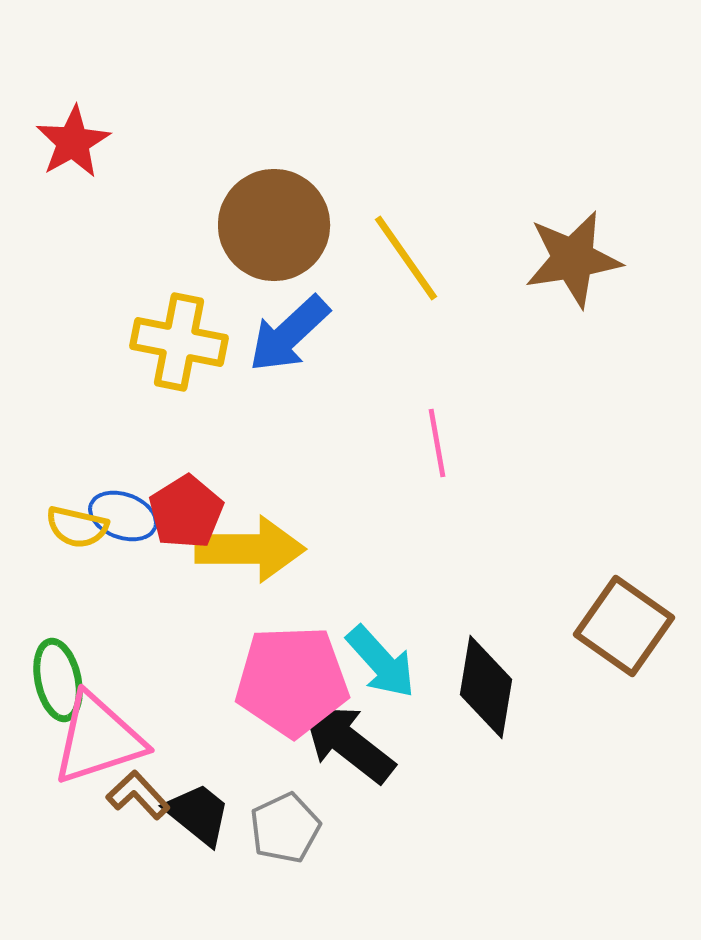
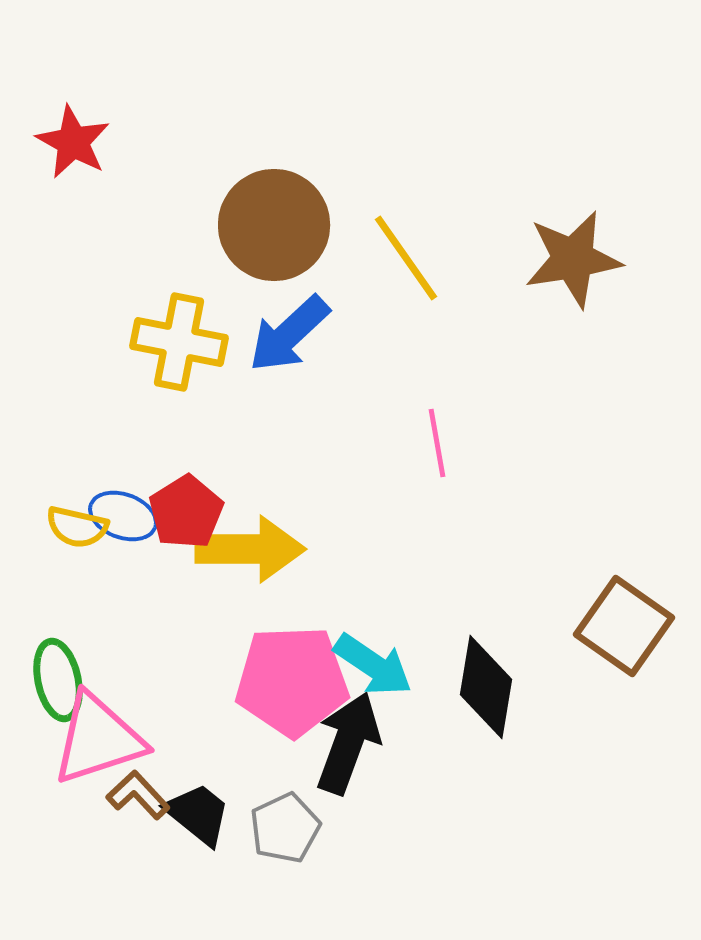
red star: rotated 14 degrees counterclockwise
cyan arrow: moved 8 px left, 3 px down; rotated 14 degrees counterclockwise
black arrow: rotated 72 degrees clockwise
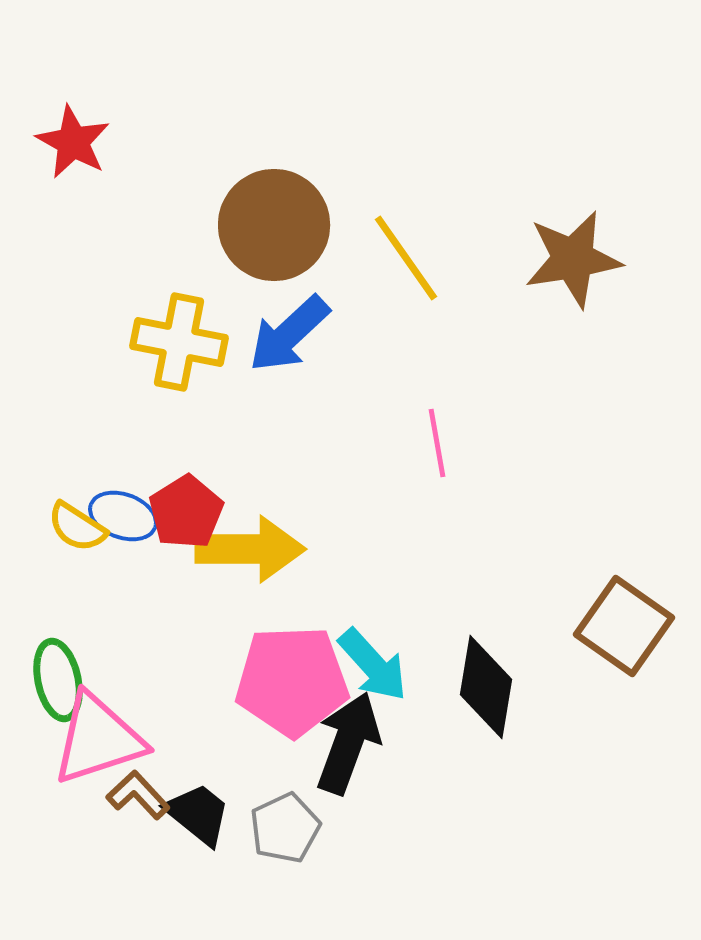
yellow semicircle: rotated 20 degrees clockwise
cyan arrow: rotated 14 degrees clockwise
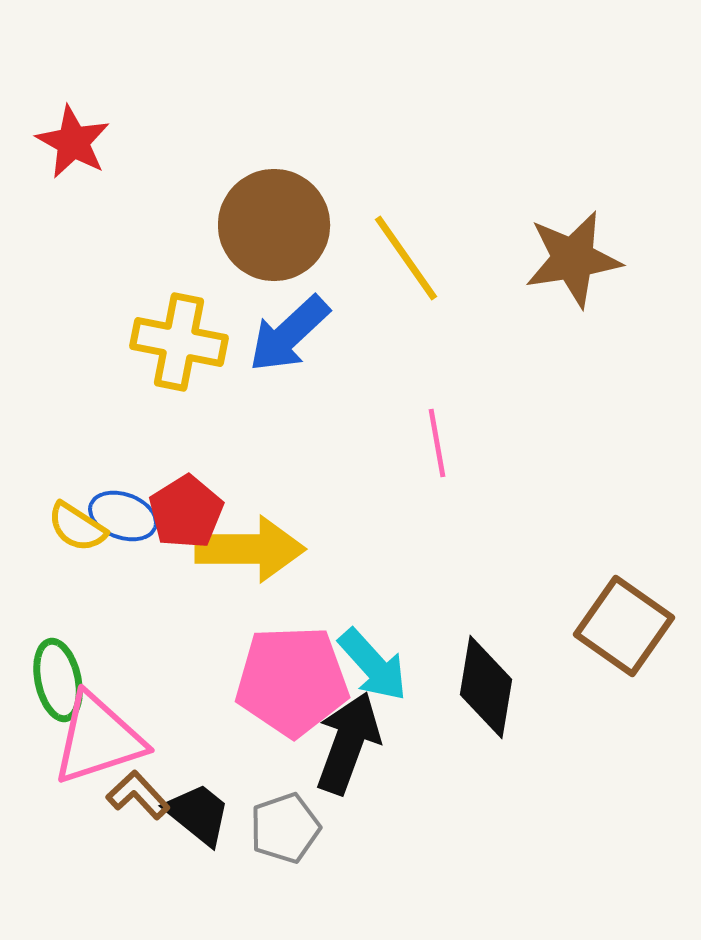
gray pentagon: rotated 6 degrees clockwise
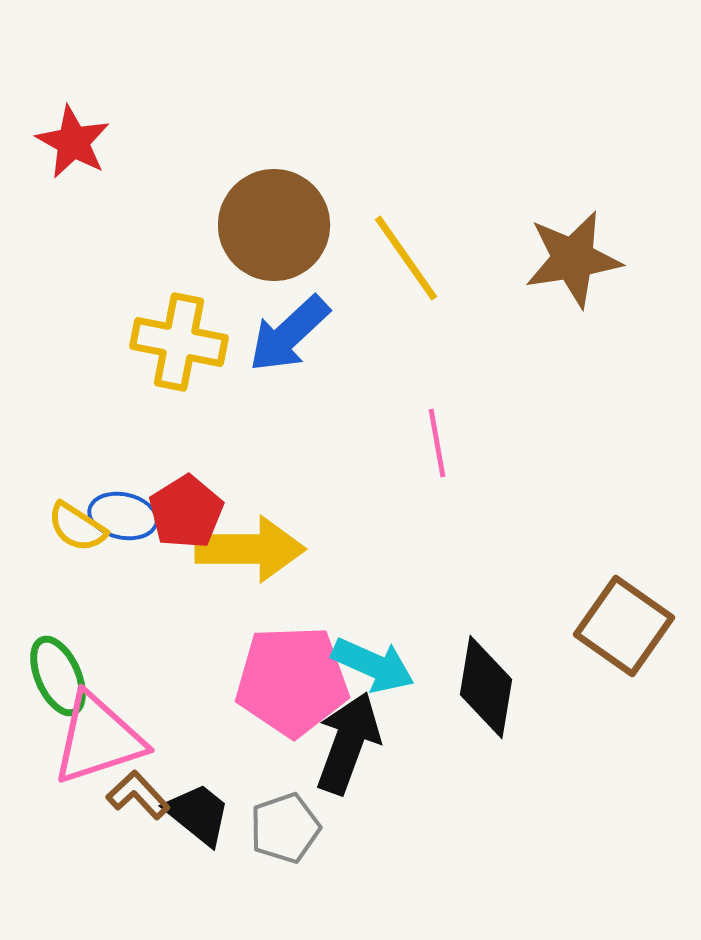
blue ellipse: rotated 8 degrees counterclockwise
cyan arrow: rotated 24 degrees counterclockwise
green ellipse: moved 4 px up; rotated 12 degrees counterclockwise
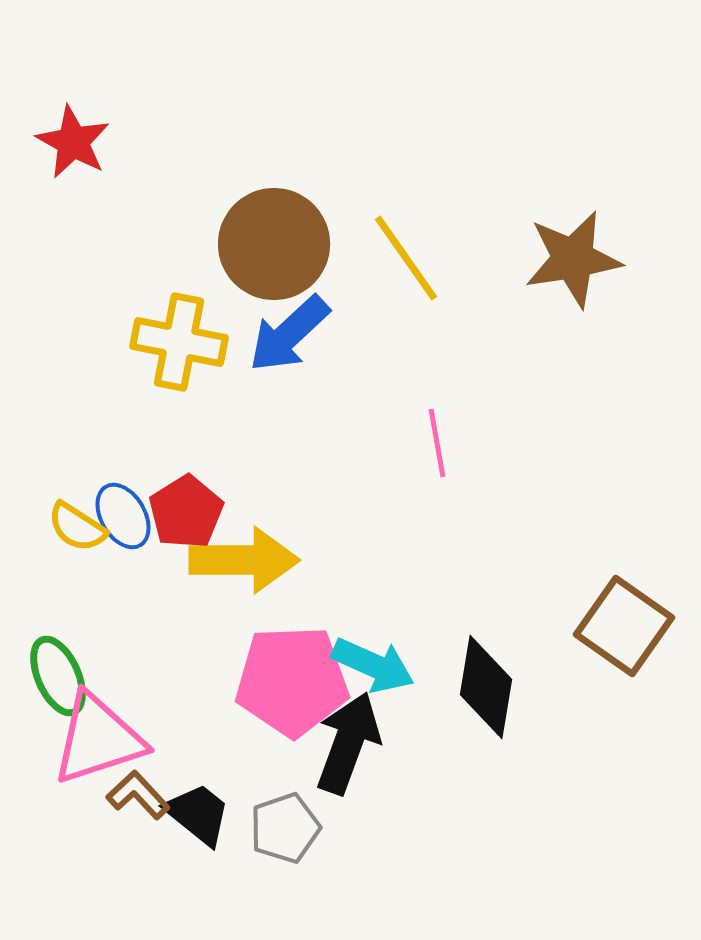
brown circle: moved 19 px down
blue ellipse: rotated 48 degrees clockwise
yellow arrow: moved 6 px left, 11 px down
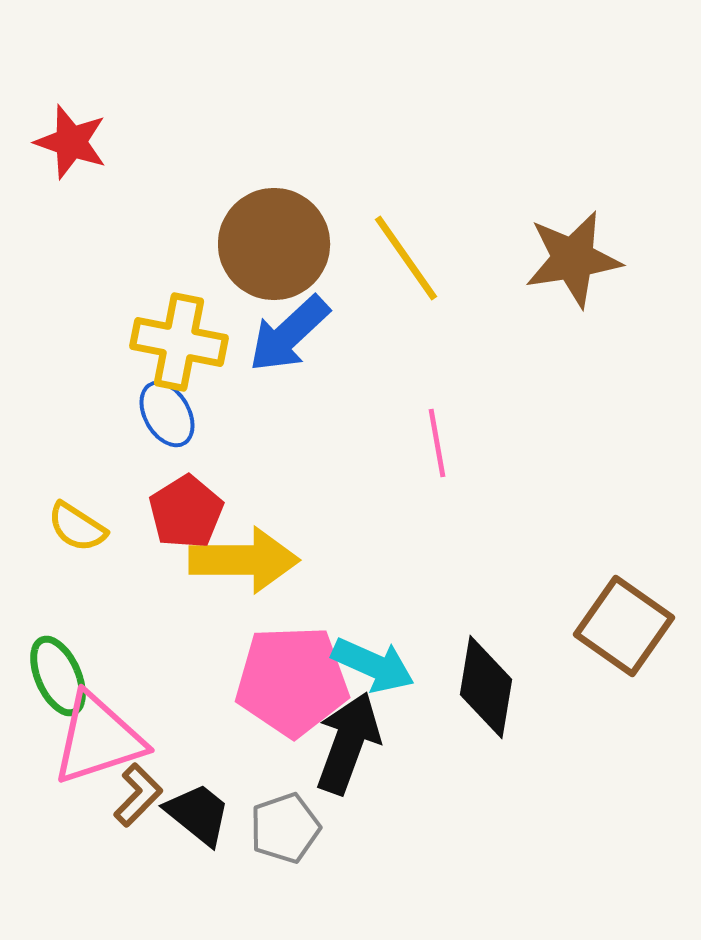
red star: moved 2 px left; rotated 10 degrees counterclockwise
blue ellipse: moved 44 px right, 102 px up
brown L-shape: rotated 88 degrees clockwise
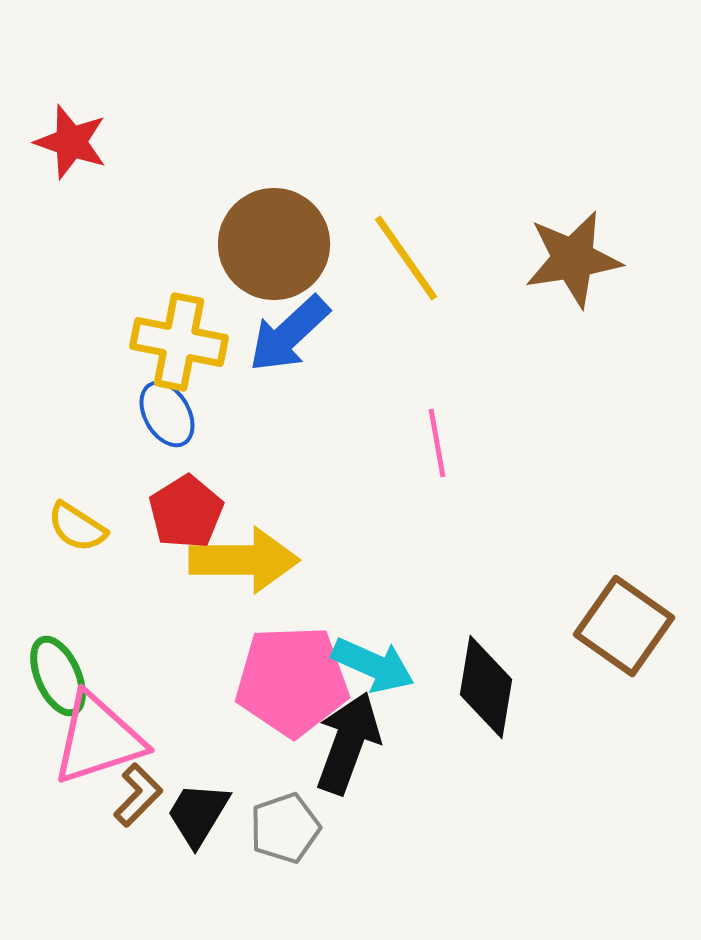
black trapezoid: rotated 98 degrees counterclockwise
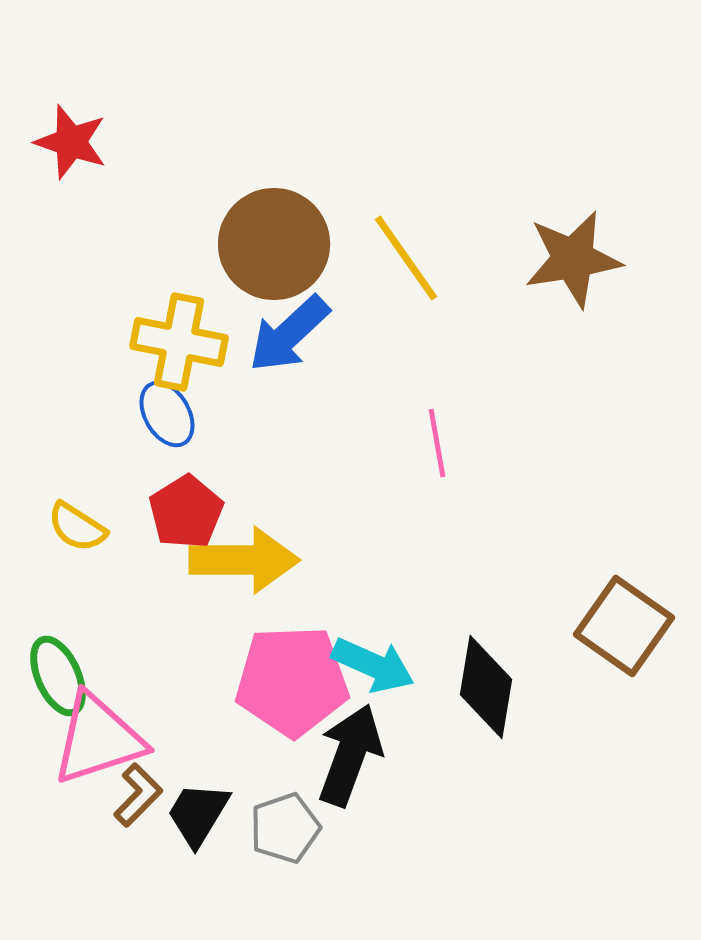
black arrow: moved 2 px right, 12 px down
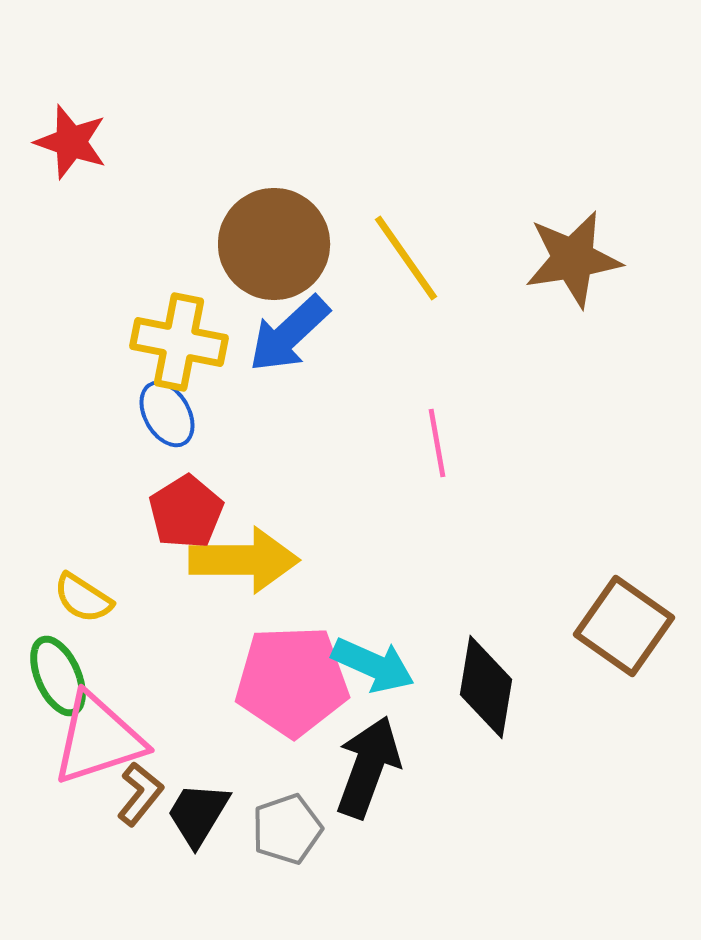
yellow semicircle: moved 6 px right, 71 px down
black arrow: moved 18 px right, 12 px down
brown L-shape: moved 2 px right, 1 px up; rotated 6 degrees counterclockwise
gray pentagon: moved 2 px right, 1 px down
